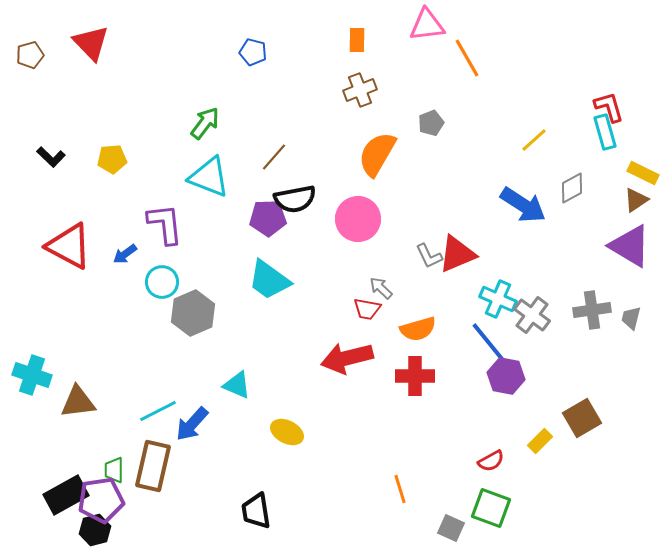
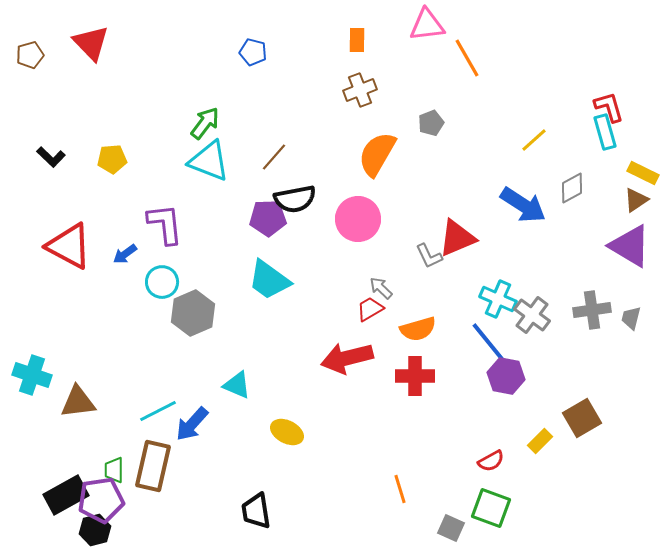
cyan triangle at (209, 177): moved 16 px up
red triangle at (457, 254): moved 16 px up
red trapezoid at (367, 309): moved 3 px right; rotated 140 degrees clockwise
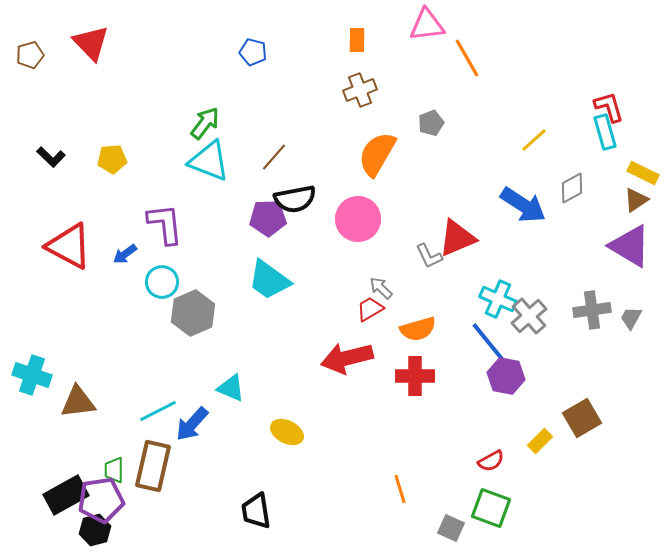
gray cross at (532, 315): moved 3 px left, 1 px down; rotated 12 degrees clockwise
gray trapezoid at (631, 318): rotated 15 degrees clockwise
cyan triangle at (237, 385): moved 6 px left, 3 px down
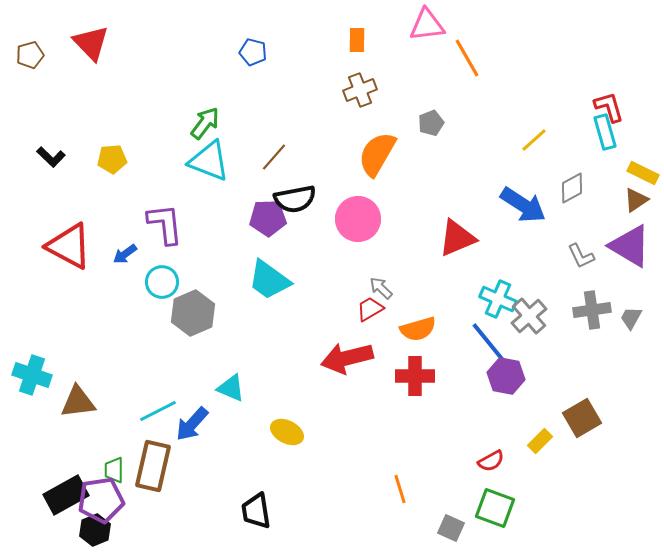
gray L-shape at (429, 256): moved 152 px right
green square at (491, 508): moved 4 px right
black hexagon at (95, 530): rotated 8 degrees counterclockwise
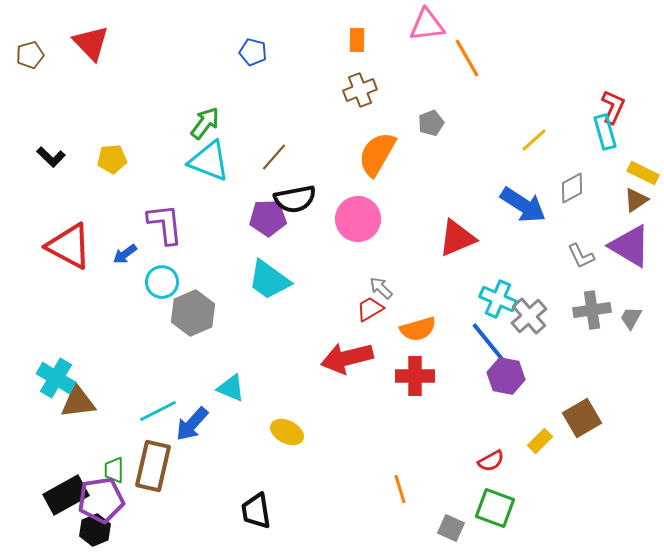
red L-shape at (609, 107): moved 4 px right; rotated 40 degrees clockwise
cyan cross at (32, 375): moved 24 px right, 3 px down; rotated 12 degrees clockwise
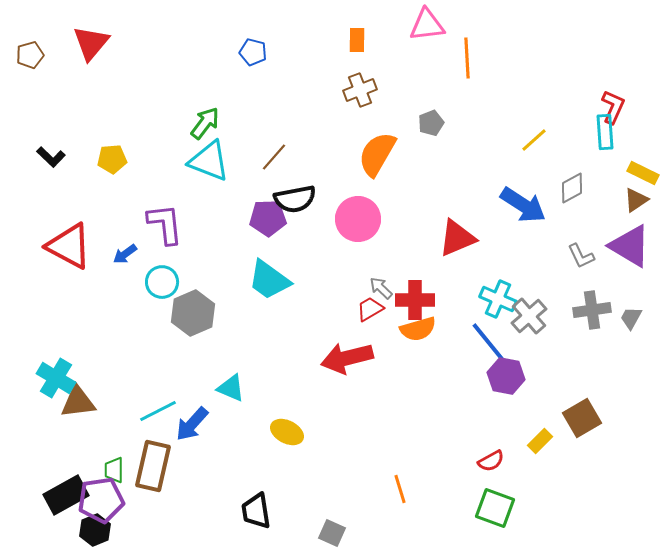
red triangle at (91, 43): rotated 24 degrees clockwise
orange line at (467, 58): rotated 27 degrees clockwise
cyan rectangle at (605, 132): rotated 12 degrees clockwise
red cross at (415, 376): moved 76 px up
gray square at (451, 528): moved 119 px left, 5 px down
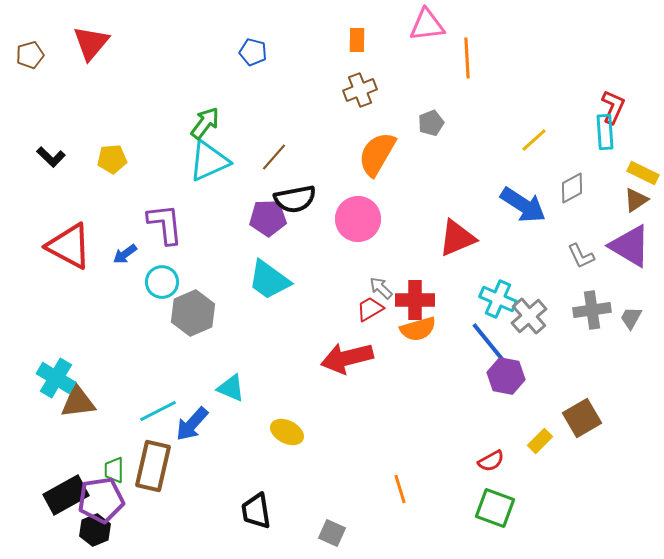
cyan triangle at (209, 161): rotated 45 degrees counterclockwise
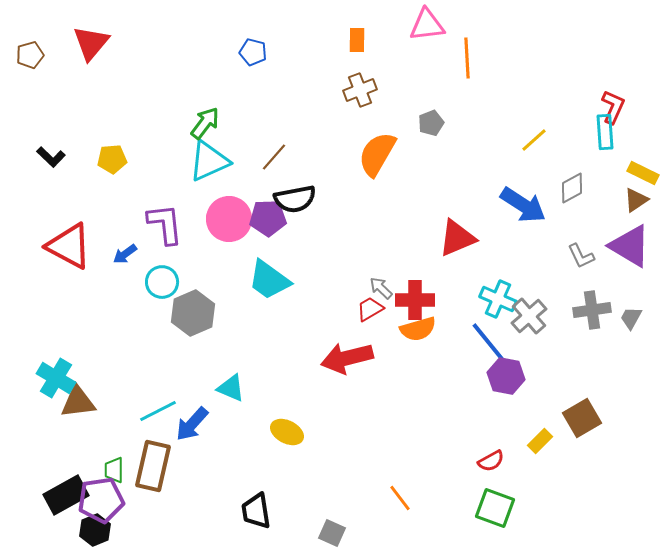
pink circle at (358, 219): moved 129 px left
orange line at (400, 489): moved 9 px down; rotated 20 degrees counterclockwise
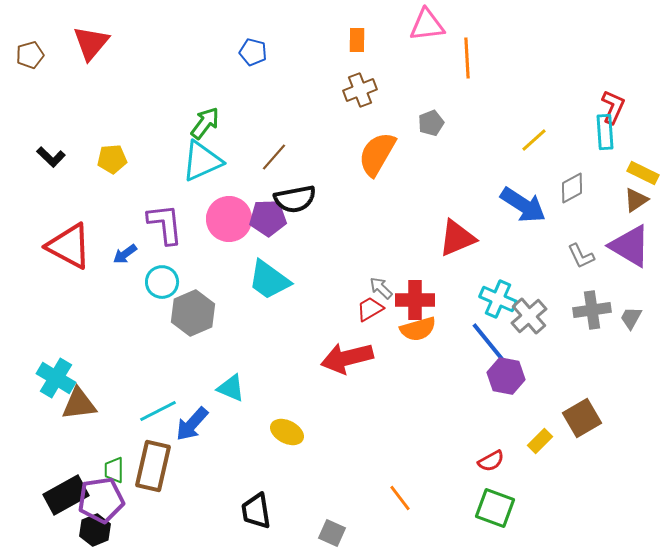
cyan triangle at (209, 161): moved 7 px left
brown triangle at (78, 402): moved 1 px right, 2 px down
